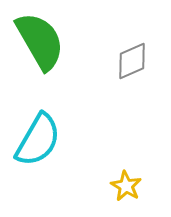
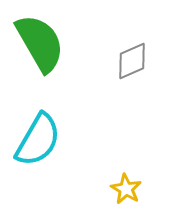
green semicircle: moved 2 px down
yellow star: moved 3 px down
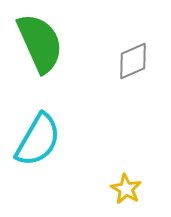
green semicircle: rotated 6 degrees clockwise
gray diamond: moved 1 px right
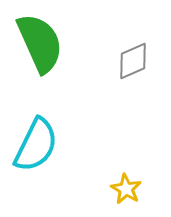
cyan semicircle: moved 2 px left, 5 px down; rotated 4 degrees counterclockwise
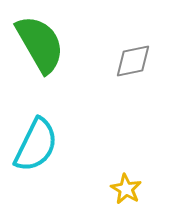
green semicircle: moved 1 px down; rotated 6 degrees counterclockwise
gray diamond: rotated 12 degrees clockwise
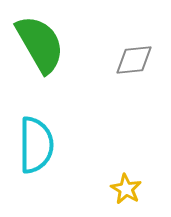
gray diamond: moved 1 px right, 1 px up; rotated 6 degrees clockwise
cyan semicircle: rotated 26 degrees counterclockwise
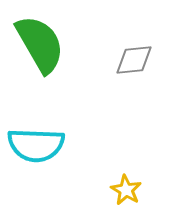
cyan semicircle: rotated 92 degrees clockwise
yellow star: moved 1 px down
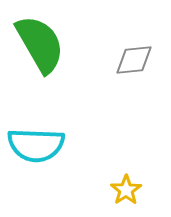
yellow star: rotated 8 degrees clockwise
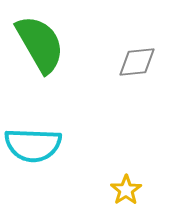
gray diamond: moved 3 px right, 2 px down
cyan semicircle: moved 3 px left
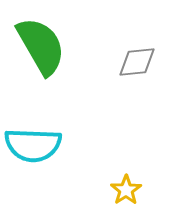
green semicircle: moved 1 px right, 2 px down
